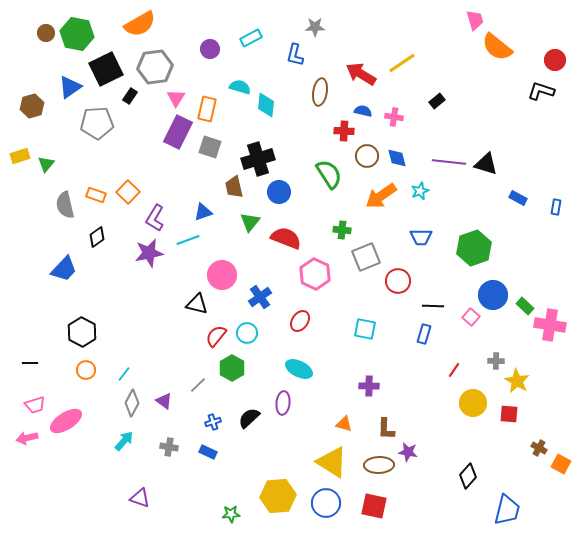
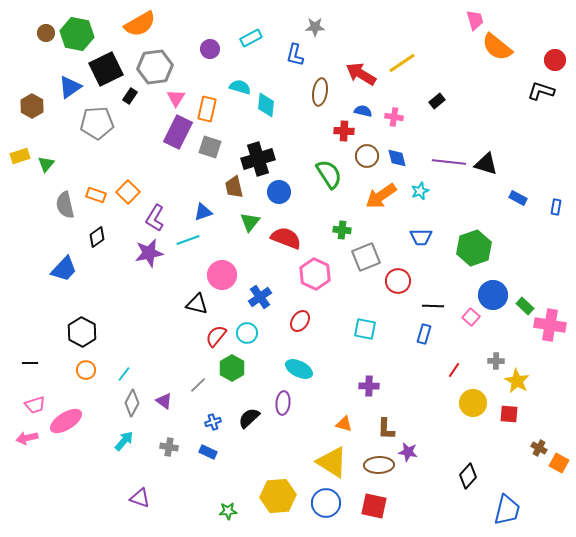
brown hexagon at (32, 106): rotated 15 degrees counterclockwise
orange square at (561, 464): moved 2 px left, 1 px up
green star at (231, 514): moved 3 px left, 3 px up
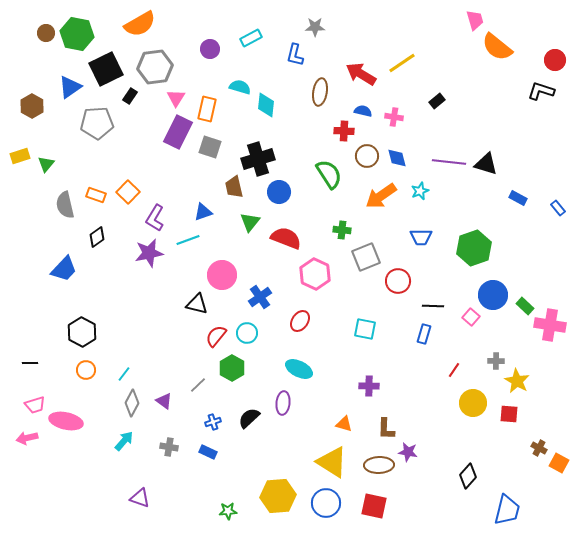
blue rectangle at (556, 207): moved 2 px right, 1 px down; rotated 49 degrees counterclockwise
pink ellipse at (66, 421): rotated 44 degrees clockwise
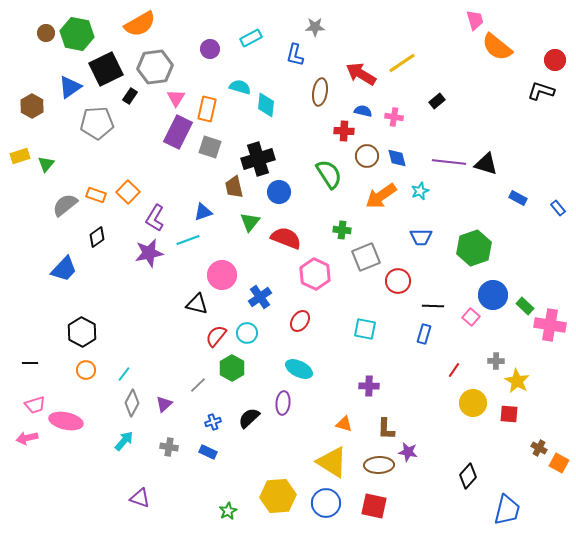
gray semicircle at (65, 205): rotated 64 degrees clockwise
purple triangle at (164, 401): moved 3 px down; rotated 42 degrees clockwise
green star at (228, 511): rotated 24 degrees counterclockwise
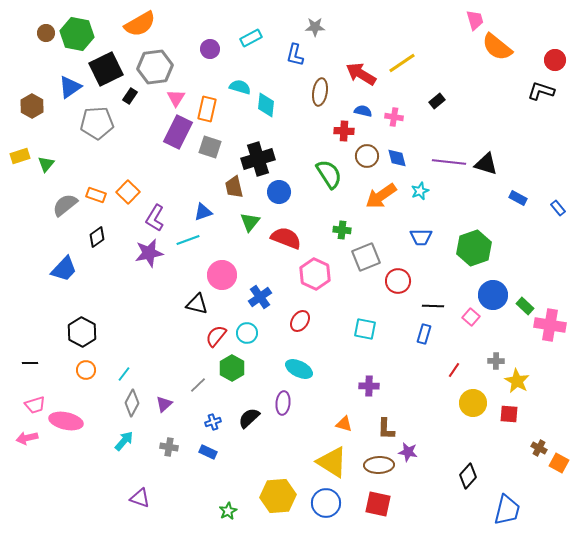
red square at (374, 506): moved 4 px right, 2 px up
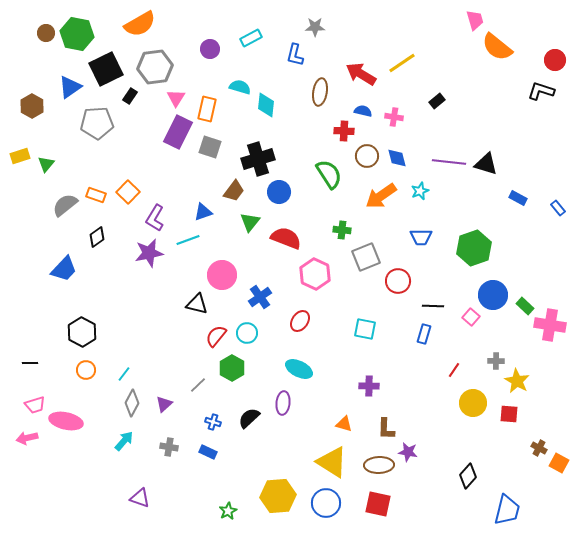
brown trapezoid at (234, 187): moved 4 px down; rotated 130 degrees counterclockwise
blue cross at (213, 422): rotated 35 degrees clockwise
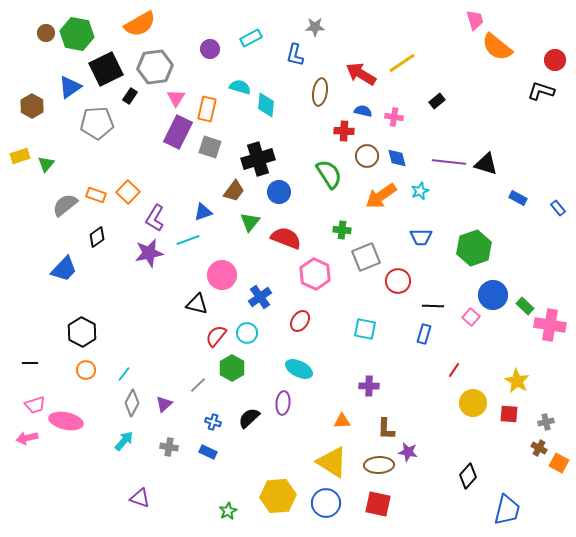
gray cross at (496, 361): moved 50 px right, 61 px down; rotated 14 degrees counterclockwise
orange triangle at (344, 424): moved 2 px left, 3 px up; rotated 18 degrees counterclockwise
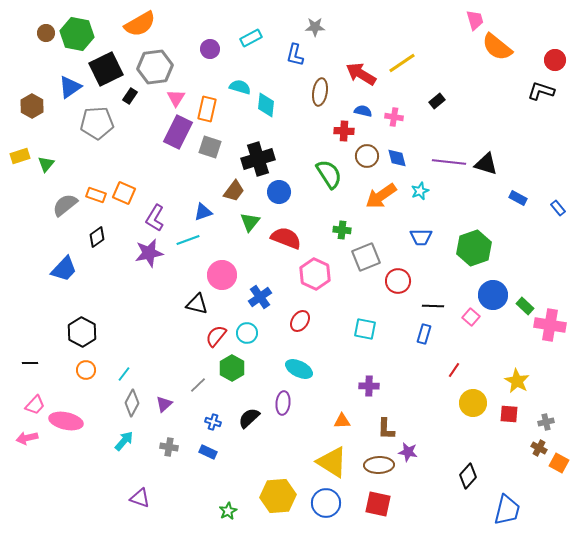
orange square at (128, 192): moved 4 px left, 1 px down; rotated 20 degrees counterclockwise
pink trapezoid at (35, 405): rotated 30 degrees counterclockwise
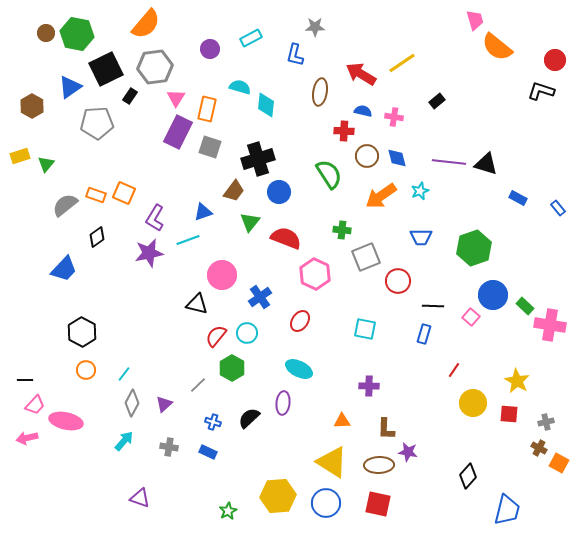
orange semicircle at (140, 24): moved 6 px right; rotated 20 degrees counterclockwise
black line at (30, 363): moved 5 px left, 17 px down
